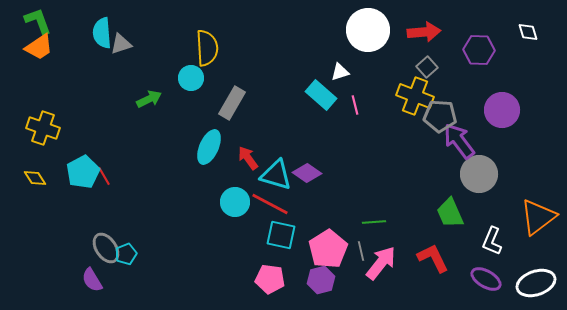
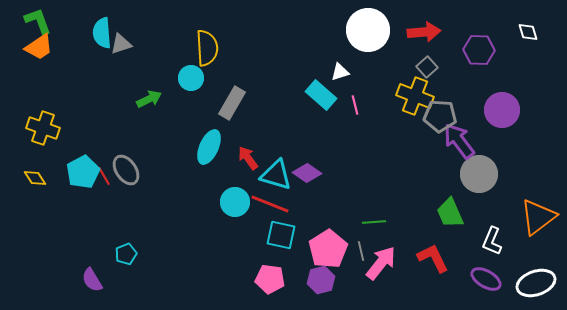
red line at (270, 204): rotated 6 degrees counterclockwise
gray ellipse at (106, 248): moved 20 px right, 78 px up
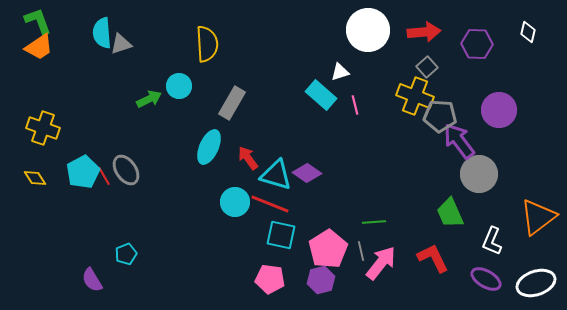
white diamond at (528, 32): rotated 30 degrees clockwise
yellow semicircle at (207, 48): moved 4 px up
purple hexagon at (479, 50): moved 2 px left, 6 px up
cyan circle at (191, 78): moved 12 px left, 8 px down
purple circle at (502, 110): moved 3 px left
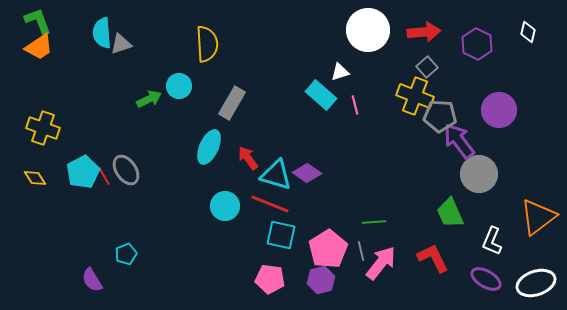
purple hexagon at (477, 44): rotated 24 degrees clockwise
cyan circle at (235, 202): moved 10 px left, 4 px down
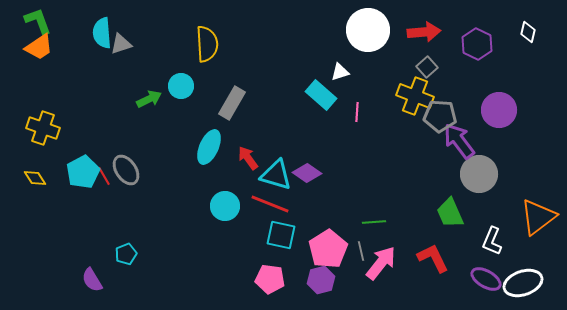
cyan circle at (179, 86): moved 2 px right
pink line at (355, 105): moved 2 px right, 7 px down; rotated 18 degrees clockwise
white ellipse at (536, 283): moved 13 px left
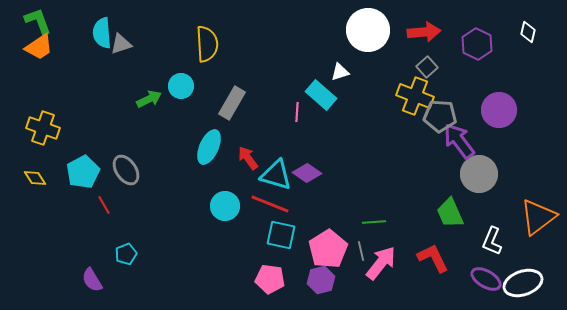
pink line at (357, 112): moved 60 px left
red line at (104, 176): moved 29 px down
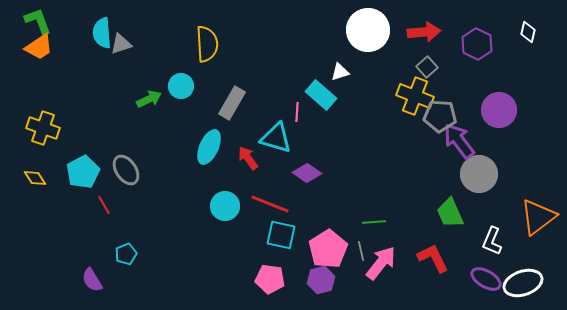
cyan triangle at (276, 175): moved 37 px up
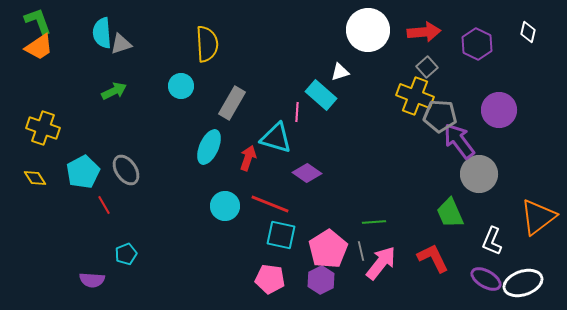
green arrow at (149, 99): moved 35 px left, 8 px up
red arrow at (248, 158): rotated 55 degrees clockwise
purple semicircle at (92, 280): rotated 55 degrees counterclockwise
purple hexagon at (321, 280): rotated 12 degrees counterclockwise
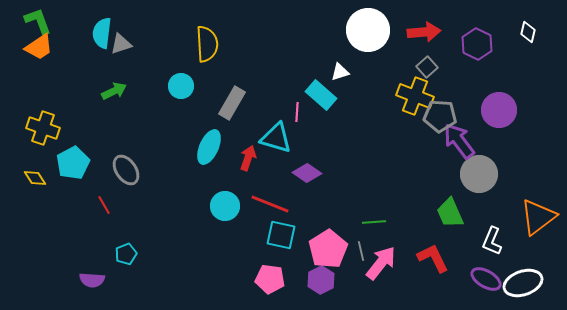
cyan semicircle at (102, 33): rotated 12 degrees clockwise
cyan pentagon at (83, 172): moved 10 px left, 9 px up
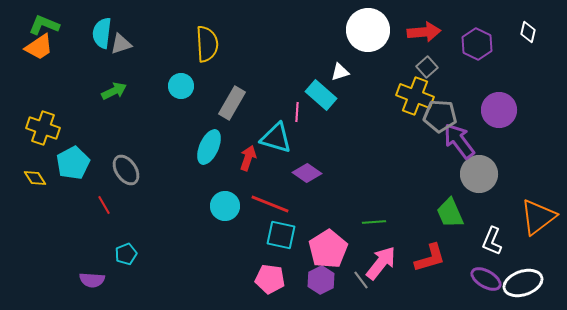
green L-shape at (38, 21): moved 6 px right, 4 px down; rotated 48 degrees counterclockwise
gray line at (361, 251): moved 29 px down; rotated 24 degrees counterclockwise
red L-shape at (433, 258): moved 3 px left; rotated 100 degrees clockwise
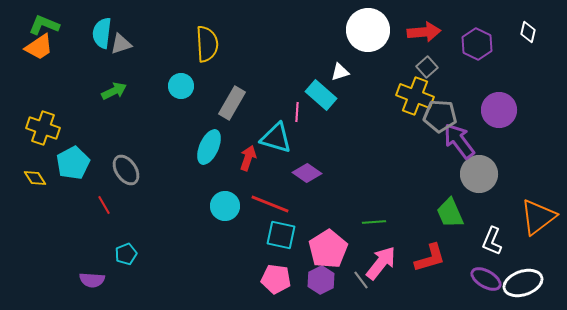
pink pentagon at (270, 279): moved 6 px right
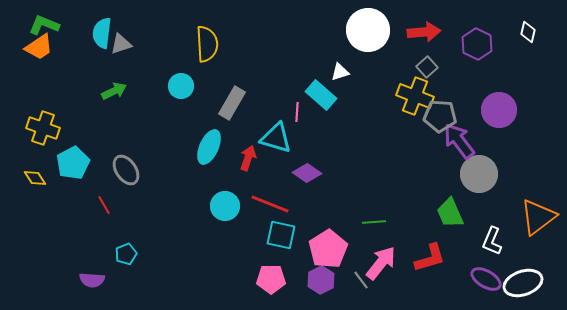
pink pentagon at (276, 279): moved 5 px left; rotated 8 degrees counterclockwise
